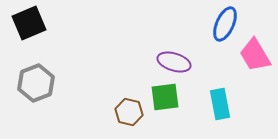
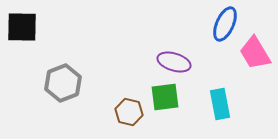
black square: moved 7 px left, 4 px down; rotated 24 degrees clockwise
pink trapezoid: moved 2 px up
gray hexagon: moved 27 px right
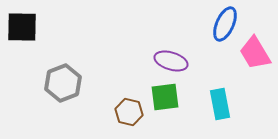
purple ellipse: moved 3 px left, 1 px up
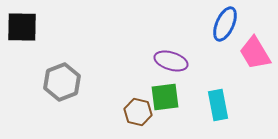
gray hexagon: moved 1 px left, 1 px up
cyan rectangle: moved 2 px left, 1 px down
brown hexagon: moved 9 px right
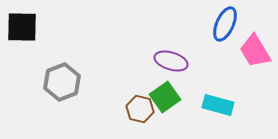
pink trapezoid: moved 2 px up
green square: rotated 28 degrees counterclockwise
cyan rectangle: rotated 64 degrees counterclockwise
brown hexagon: moved 2 px right, 3 px up
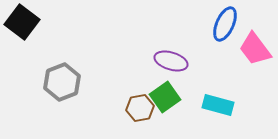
black square: moved 5 px up; rotated 36 degrees clockwise
pink trapezoid: moved 2 px up; rotated 6 degrees counterclockwise
brown hexagon: moved 1 px up; rotated 24 degrees counterclockwise
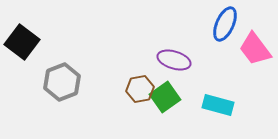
black square: moved 20 px down
purple ellipse: moved 3 px right, 1 px up
brown hexagon: moved 19 px up
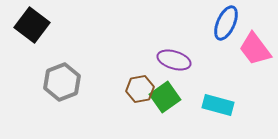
blue ellipse: moved 1 px right, 1 px up
black square: moved 10 px right, 17 px up
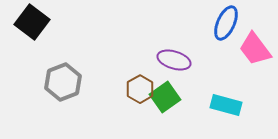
black square: moved 3 px up
gray hexagon: moved 1 px right
brown hexagon: rotated 20 degrees counterclockwise
cyan rectangle: moved 8 px right
